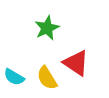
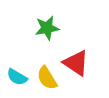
green star: rotated 15 degrees clockwise
cyan semicircle: moved 3 px right
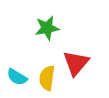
red triangle: rotated 36 degrees clockwise
yellow semicircle: rotated 40 degrees clockwise
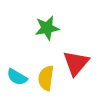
yellow semicircle: moved 1 px left
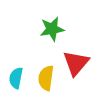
green star: moved 5 px right, 1 px down
cyan semicircle: moved 1 px left, 1 px down; rotated 70 degrees clockwise
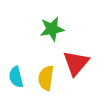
cyan semicircle: moved 1 px up; rotated 25 degrees counterclockwise
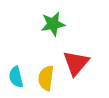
green star: moved 1 px right, 5 px up
